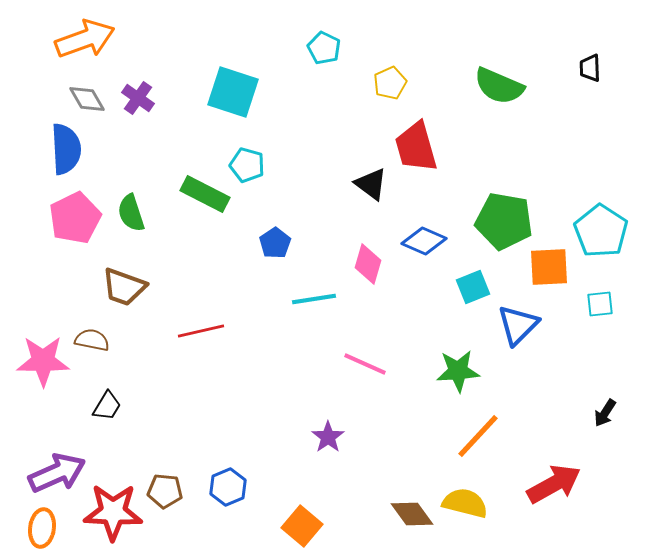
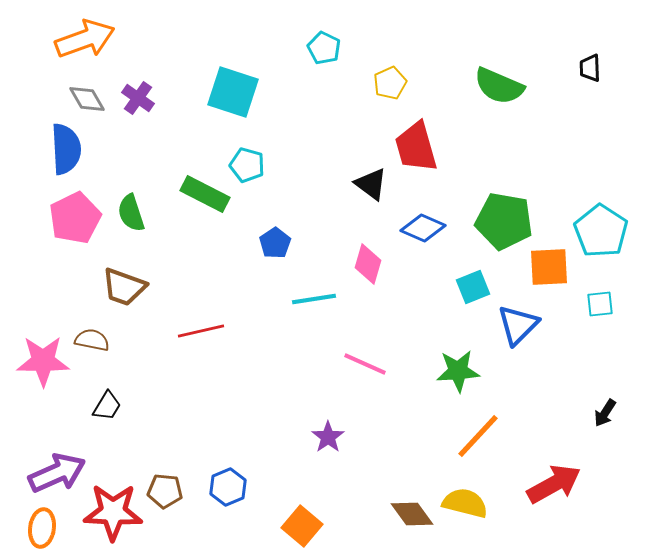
blue diamond at (424, 241): moved 1 px left, 13 px up
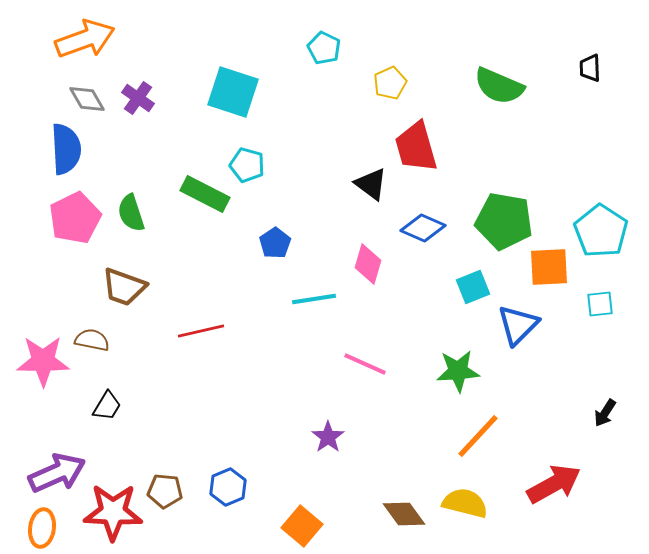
brown diamond at (412, 514): moved 8 px left
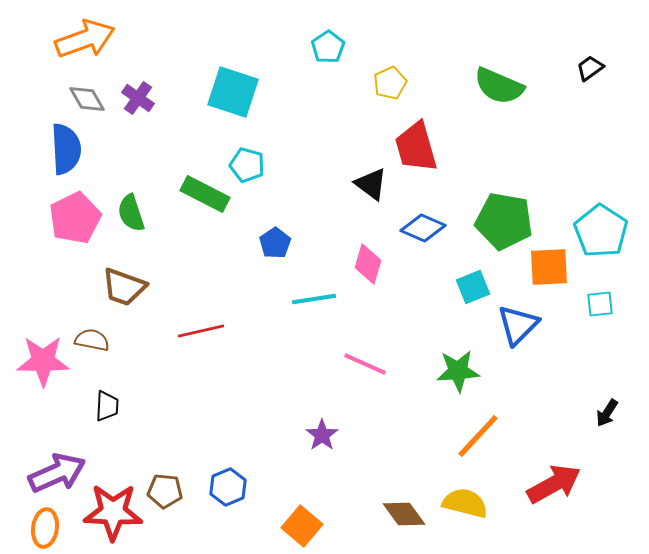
cyan pentagon at (324, 48): moved 4 px right, 1 px up; rotated 12 degrees clockwise
black trapezoid at (590, 68): rotated 56 degrees clockwise
black trapezoid at (107, 406): rotated 28 degrees counterclockwise
black arrow at (605, 413): moved 2 px right
purple star at (328, 437): moved 6 px left, 2 px up
orange ellipse at (42, 528): moved 3 px right
